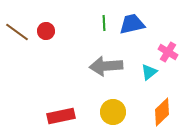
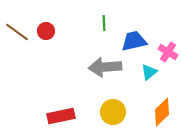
blue trapezoid: moved 2 px right, 17 px down
gray arrow: moved 1 px left, 1 px down
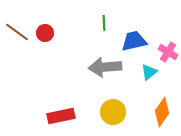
red circle: moved 1 px left, 2 px down
orange diamond: rotated 12 degrees counterclockwise
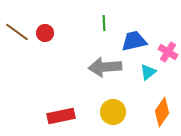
cyan triangle: moved 1 px left
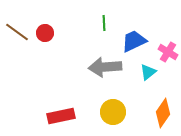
blue trapezoid: rotated 12 degrees counterclockwise
orange diamond: moved 1 px right, 1 px down
